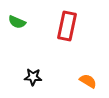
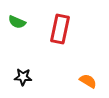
red rectangle: moved 7 px left, 3 px down
black star: moved 10 px left
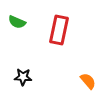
red rectangle: moved 1 px left, 1 px down
orange semicircle: rotated 18 degrees clockwise
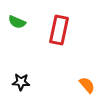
black star: moved 2 px left, 5 px down
orange semicircle: moved 1 px left, 4 px down
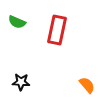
red rectangle: moved 2 px left
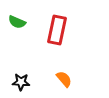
orange semicircle: moved 23 px left, 6 px up
